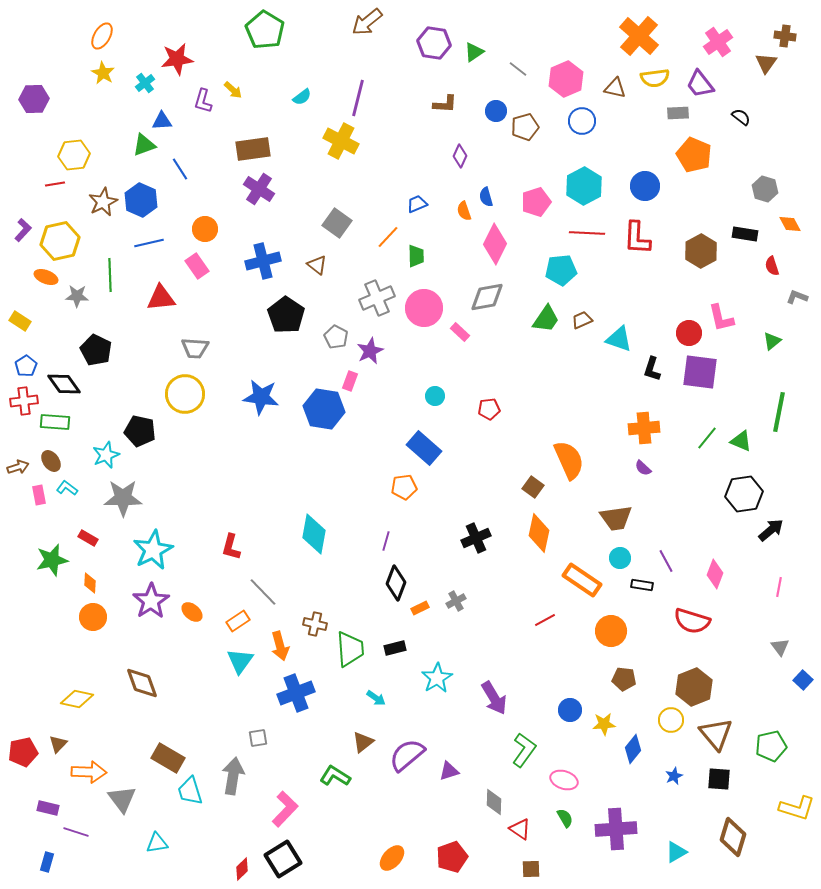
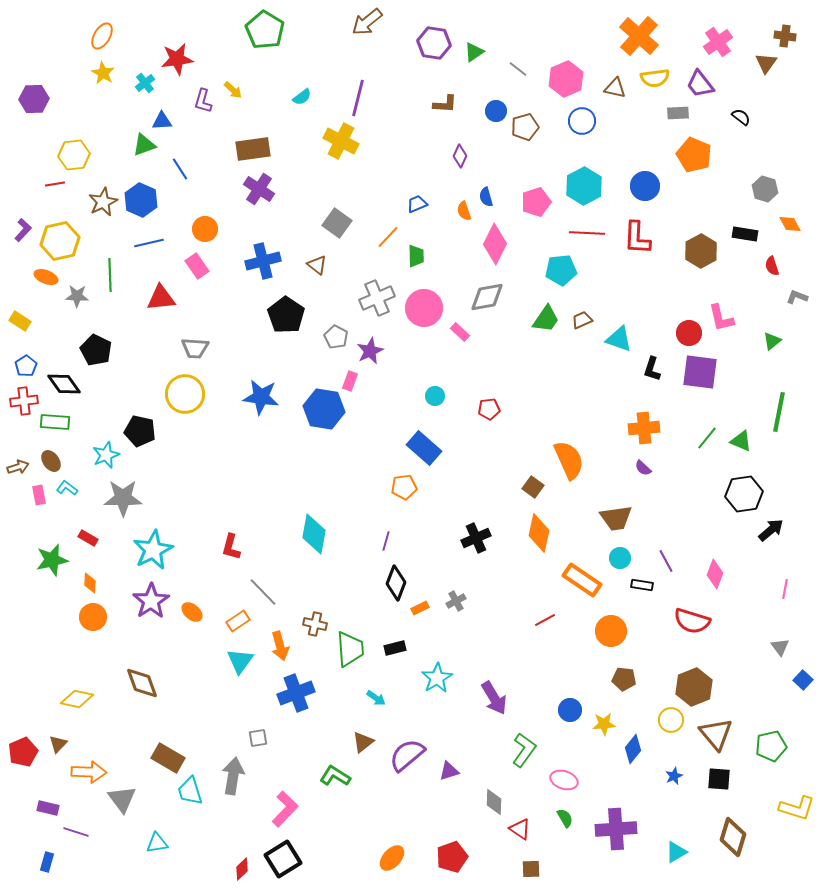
pink line at (779, 587): moved 6 px right, 2 px down
red pentagon at (23, 752): rotated 12 degrees counterclockwise
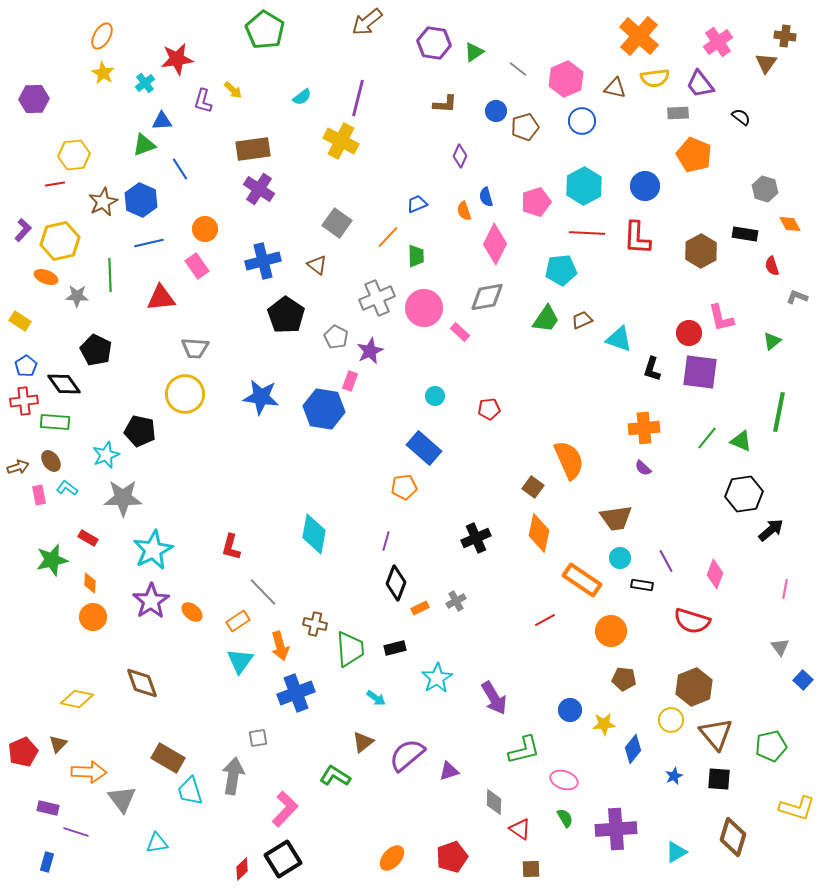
green L-shape at (524, 750): rotated 40 degrees clockwise
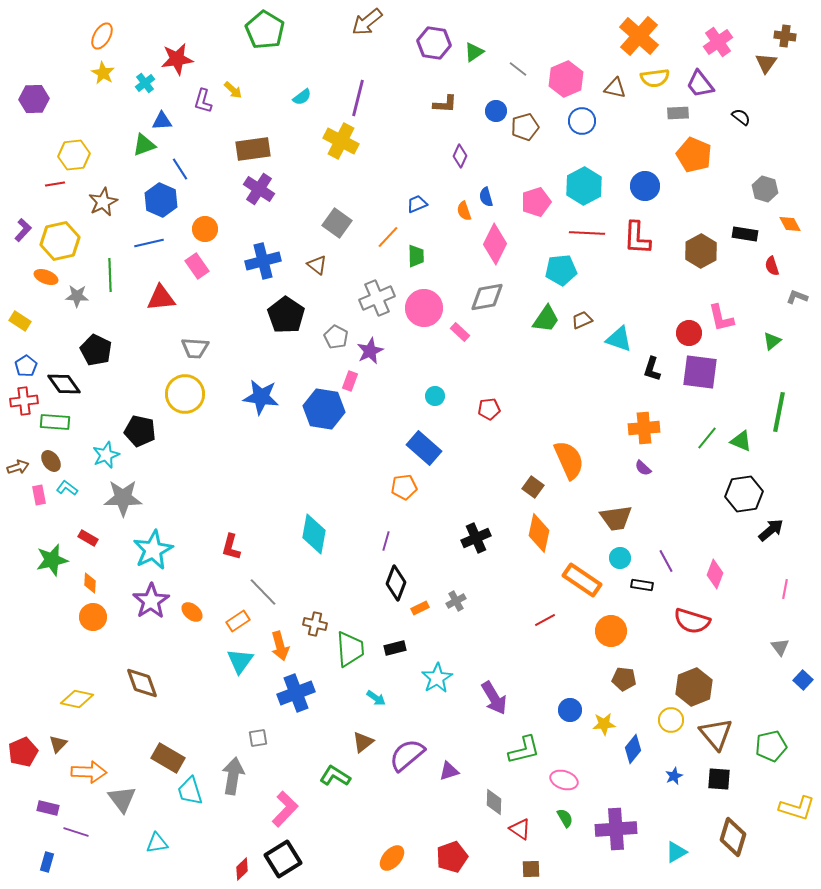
blue hexagon at (141, 200): moved 20 px right
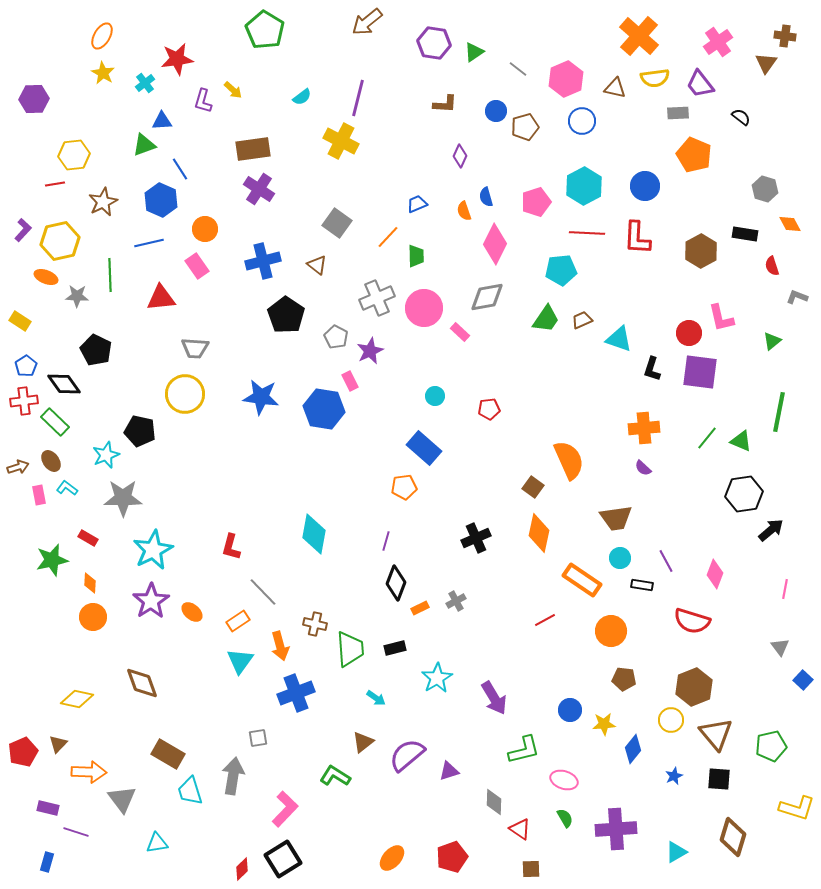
pink rectangle at (350, 381): rotated 48 degrees counterclockwise
green rectangle at (55, 422): rotated 40 degrees clockwise
brown rectangle at (168, 758): moved 4 px up
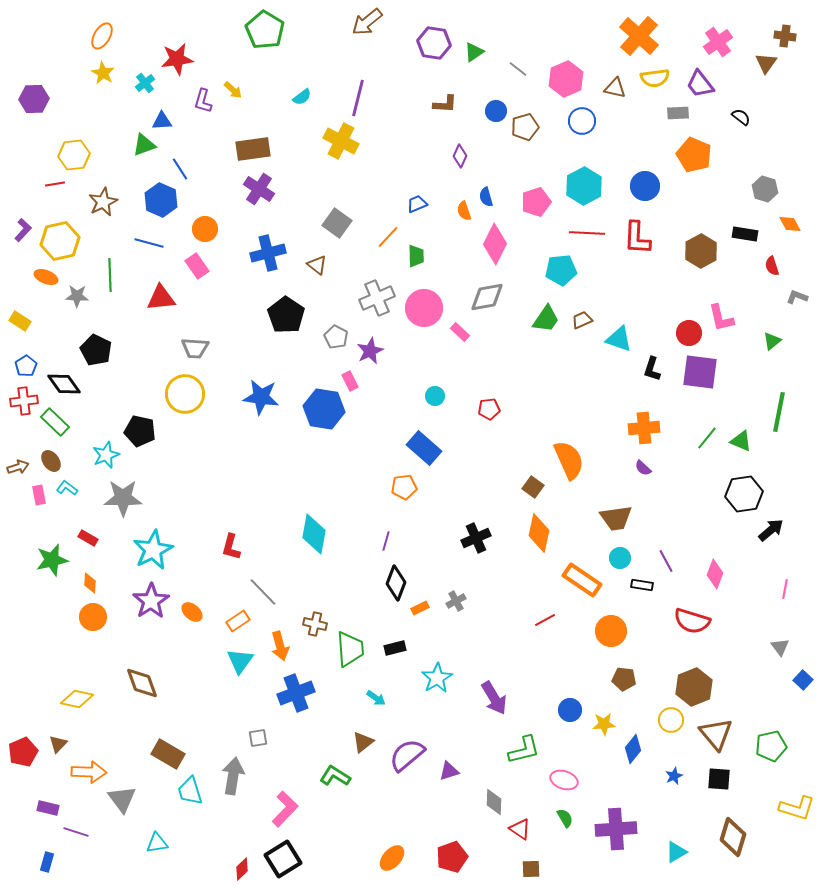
blue line at (149, 243): rotated 28 degrees clockwise
blue cross at (263, 261): moved 5 px right, 8 px up
